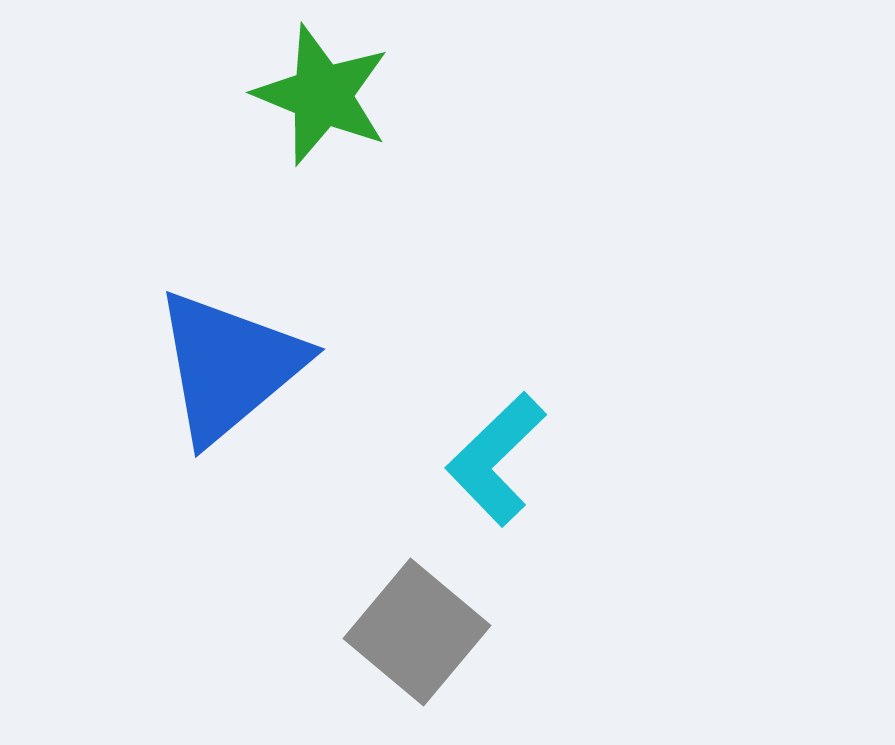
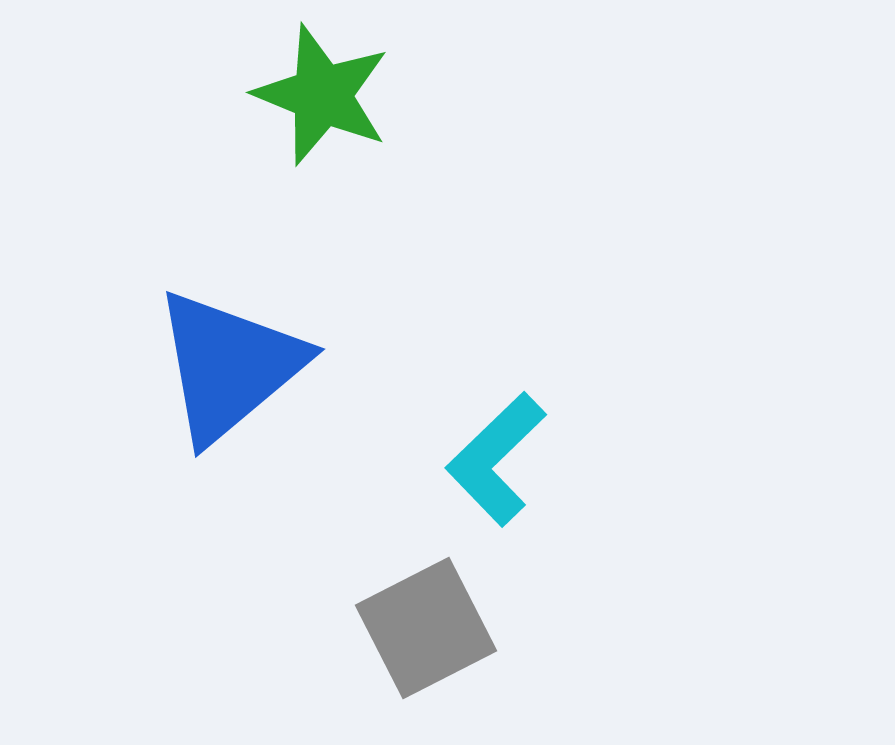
gray square: moved 9 px right, 4 px up; rotated 23 degrees clockwise
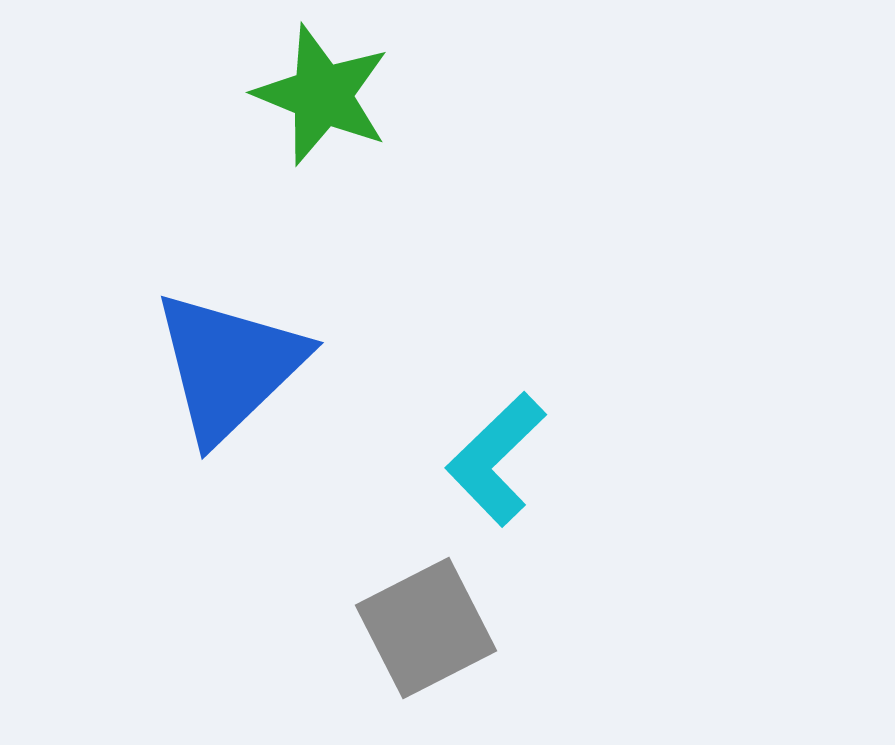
blue triangle: rotated 4 degrees counterclockwise
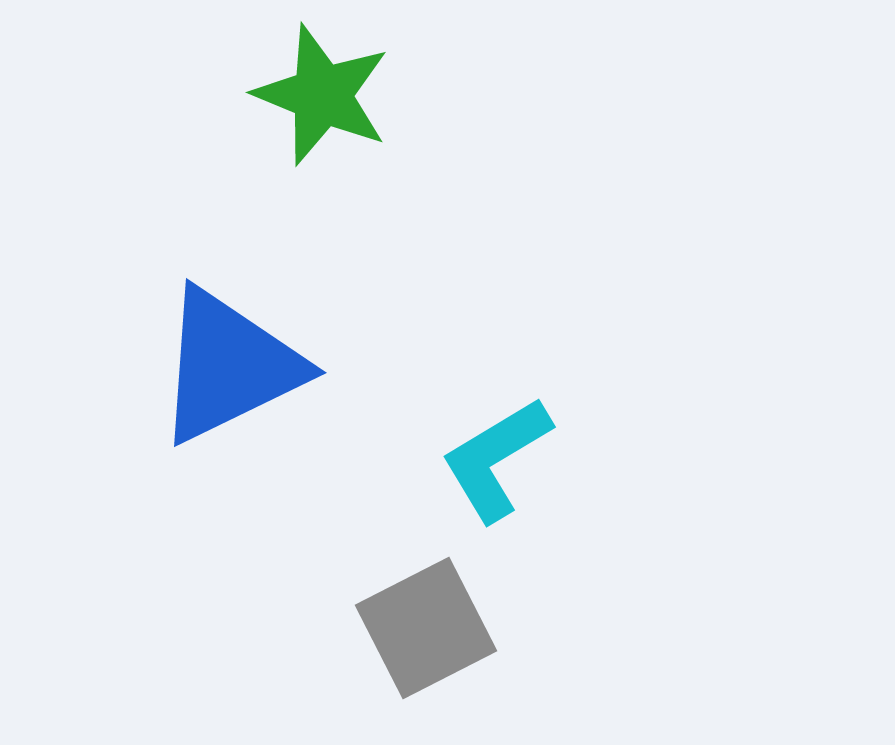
blue triangle: rotated 18 degrees clockwise
cyan L-shape: rotated 13 degrees clockwise
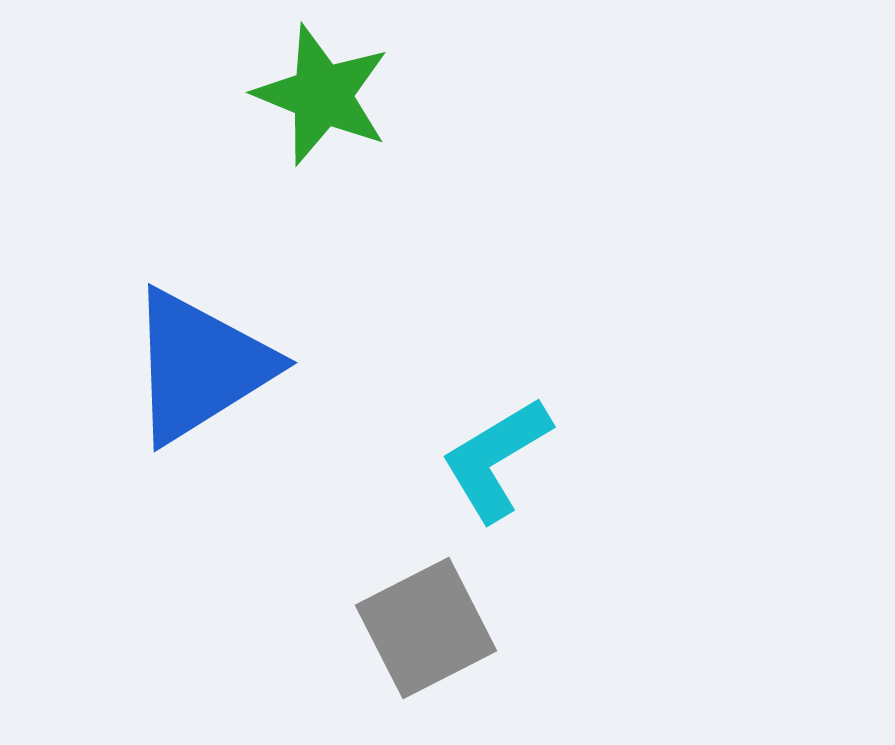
blue triangle: moved 29 px left; rotated 6 degrees counterclockwise
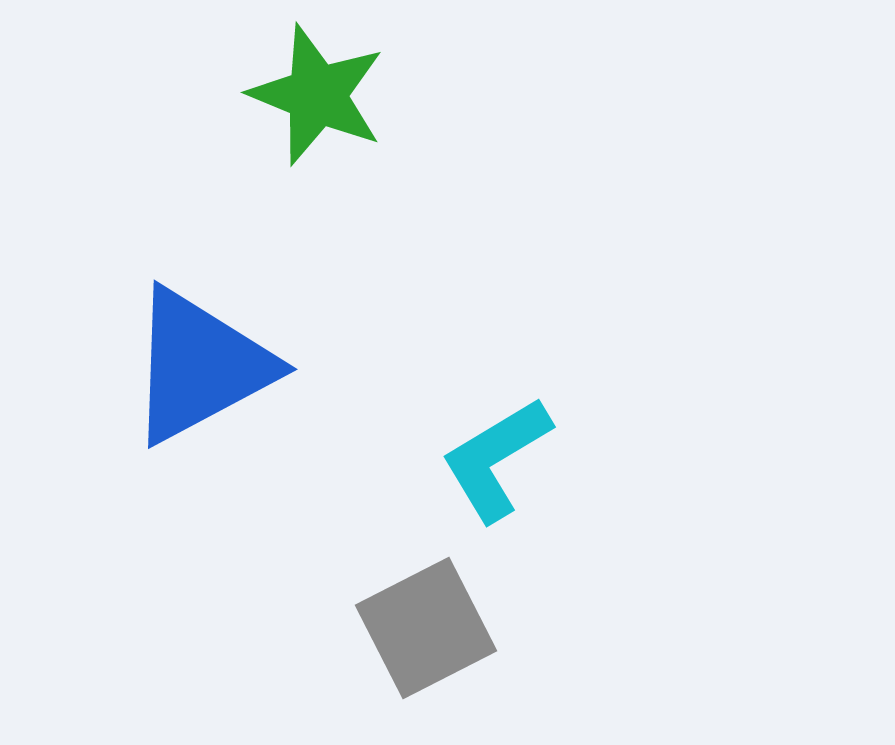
green star: moved 5 px left
blue triangle: rotated 4 degrees clockwise
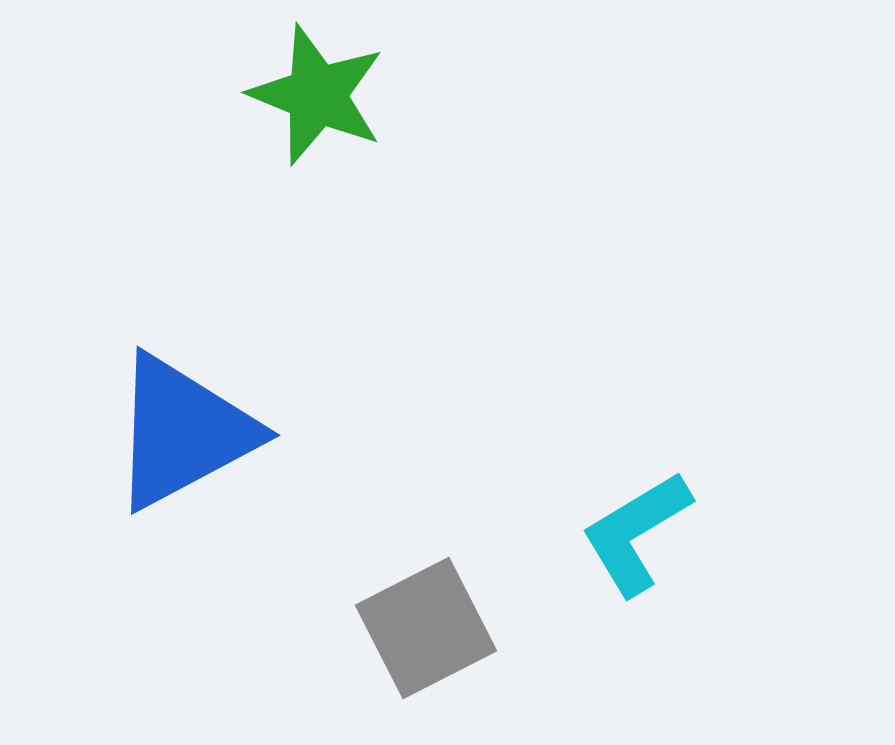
blue triangle: moved 17 px left, 66 px down
cyan L-shape: moved 140 px right, 74 px down
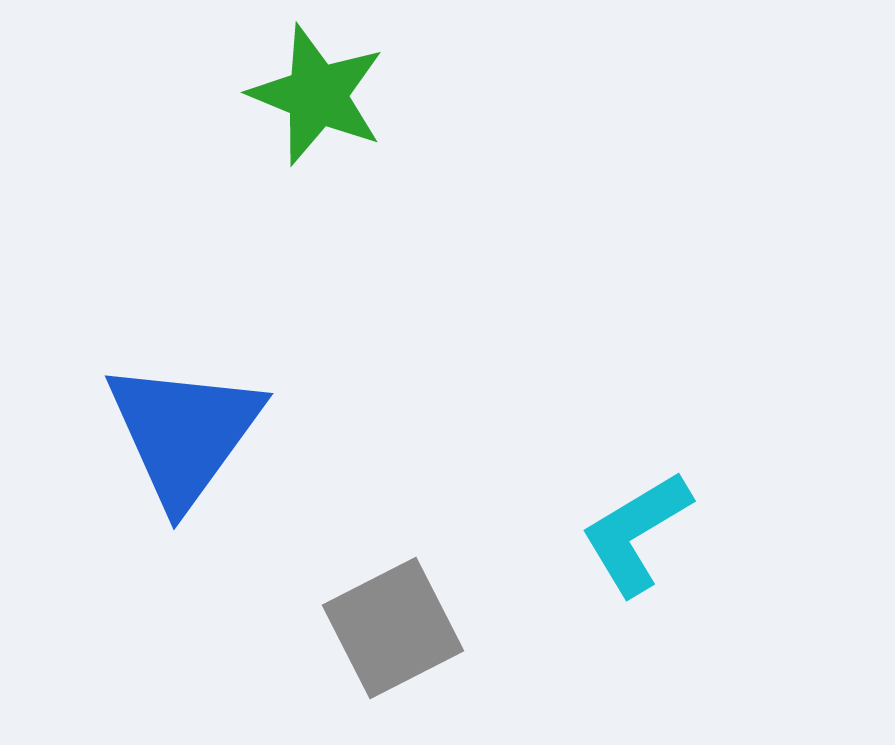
blue triangle: moved 1 px right, 1 px down; rotated 26 degrees counterclockwise
gray square: moved 33 px left
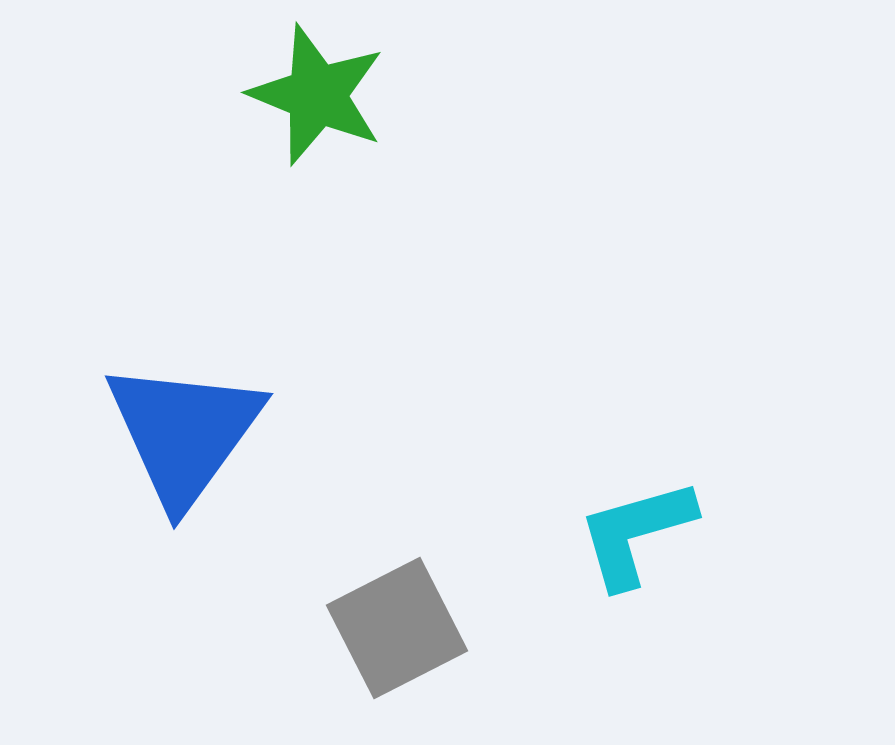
cyan L-shape: rotated 15 degrees clockwise
gray square: moved 4 px right
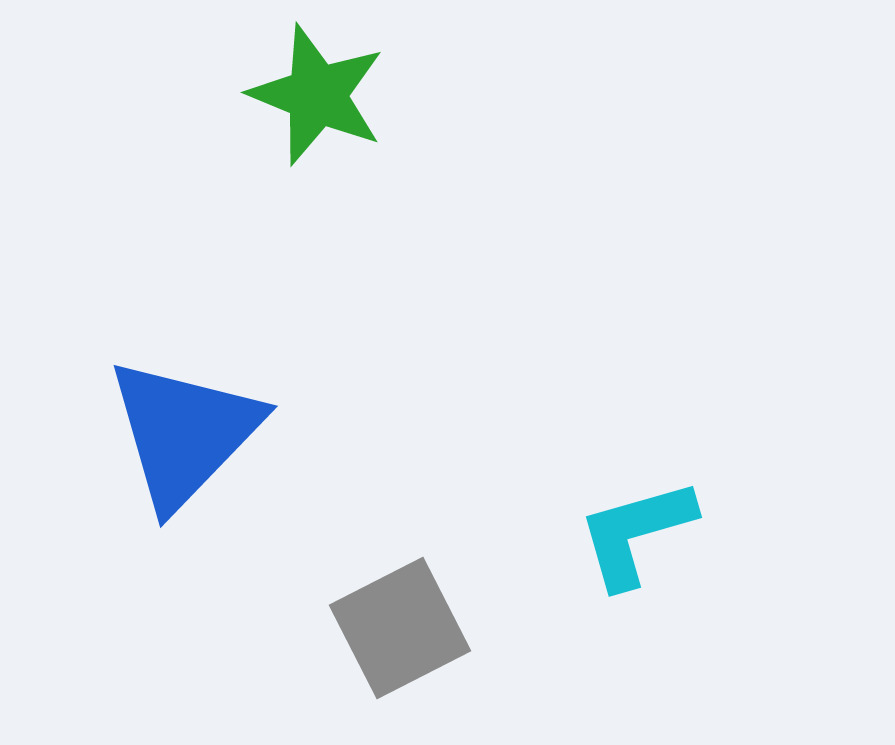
blue triangle: rotated 8 degrees clockwise
gray square: moved 3 px right
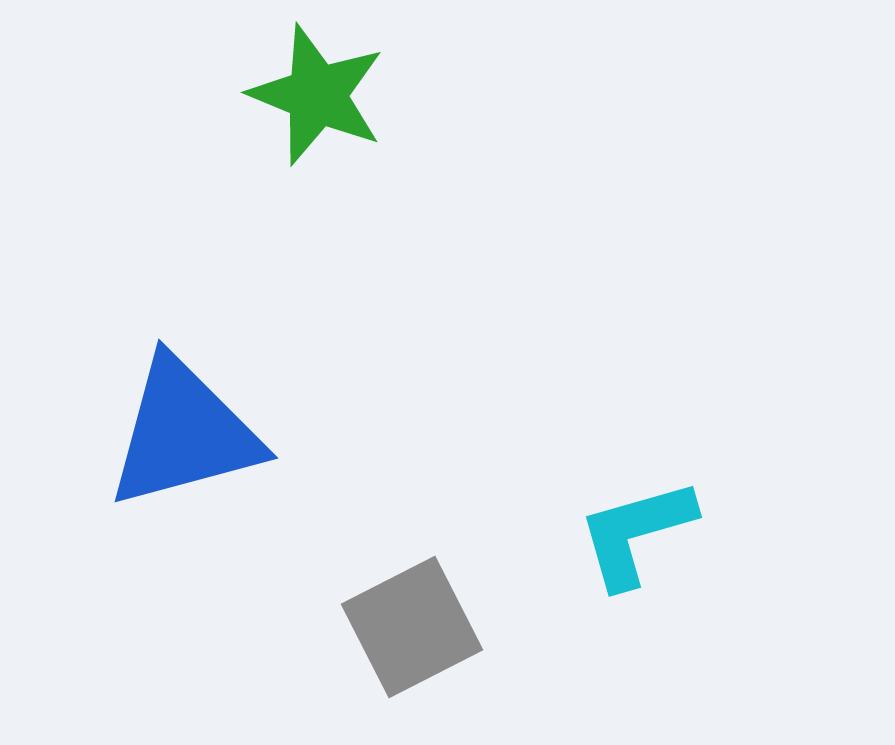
blue triangle: rotated 31 degrees clockwise
gray square: moved 12 px right, 1 px up
